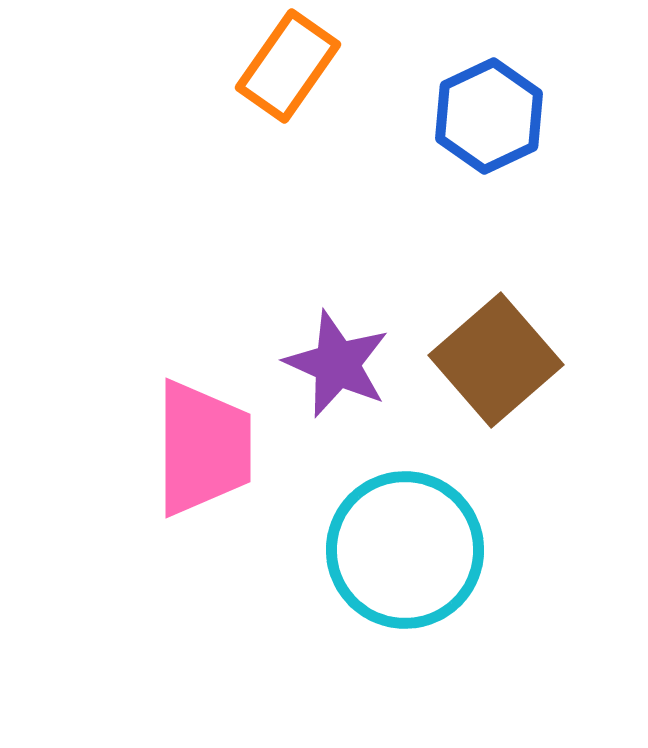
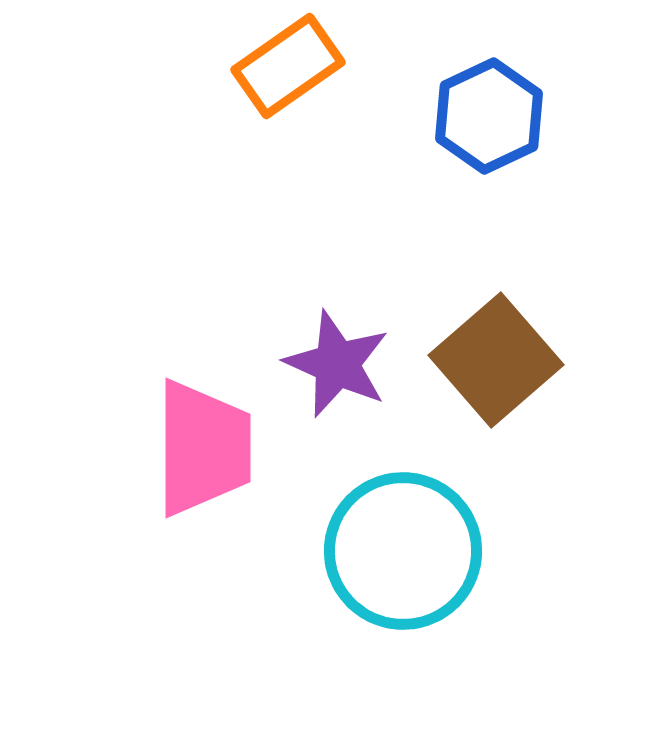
orange rectangle: rotated 20 degrees clockwise
cyan circle: moved 2 px left, 1 px down
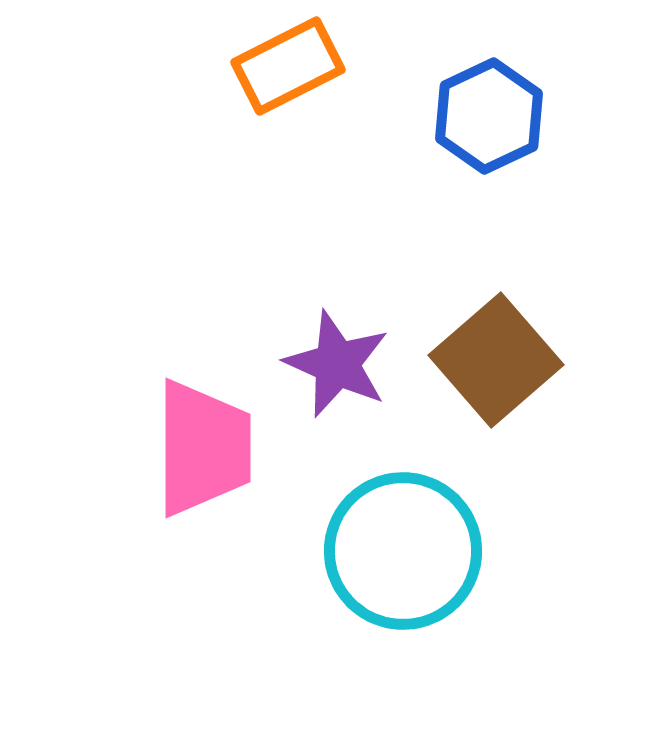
orange rectangle: rotated 8 degrees clockwise
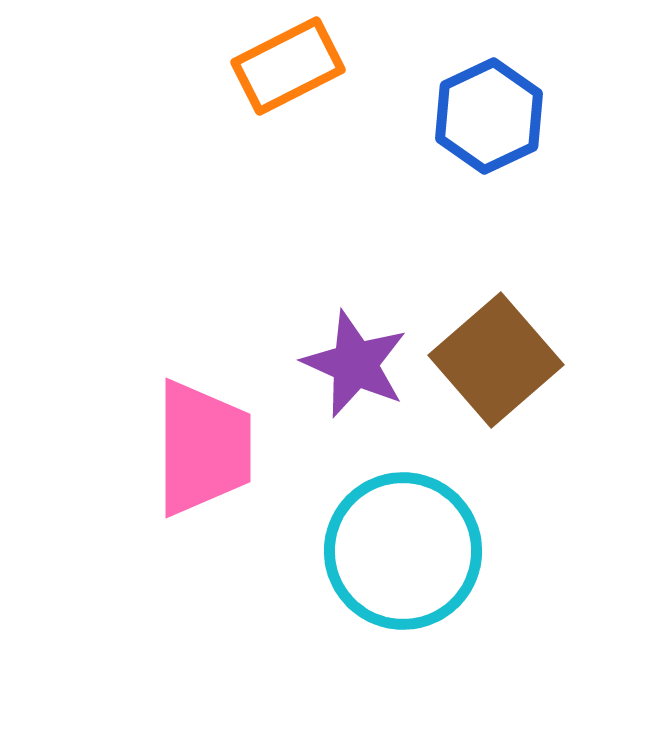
purple star: moved 18 px right
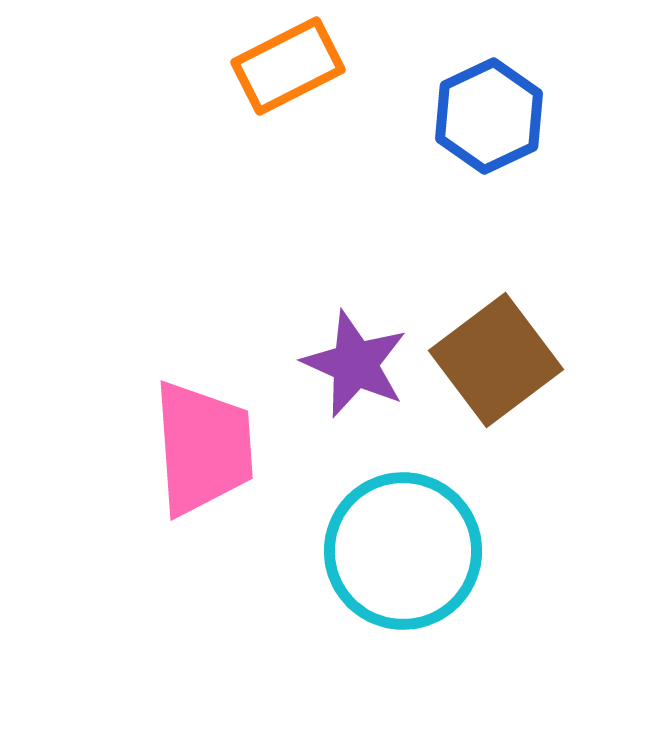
brown square: rotated 4 degrees clockwise
pink trapezoid: rotated 4 degrees counterclockwise
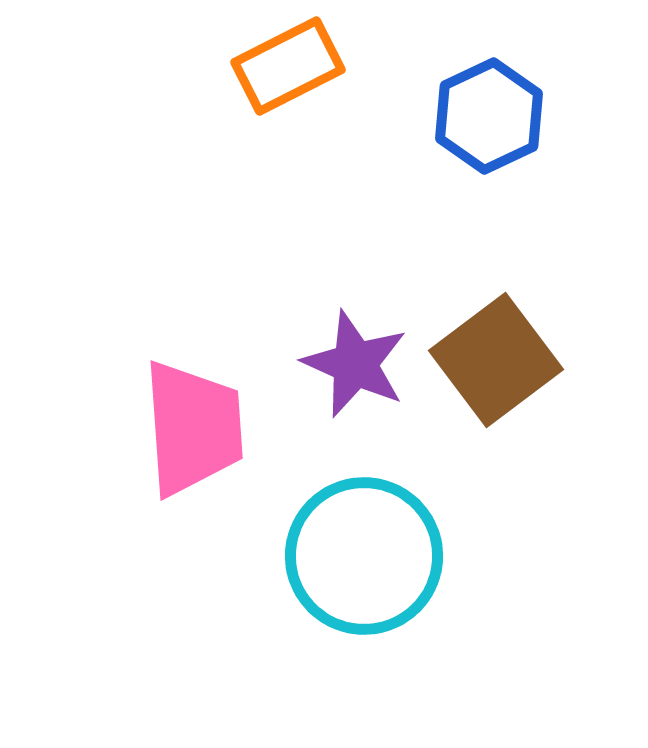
pink trapezoid: moved 10 px left, 20 px up
cyan circle: moved 39 px left, 5 px down
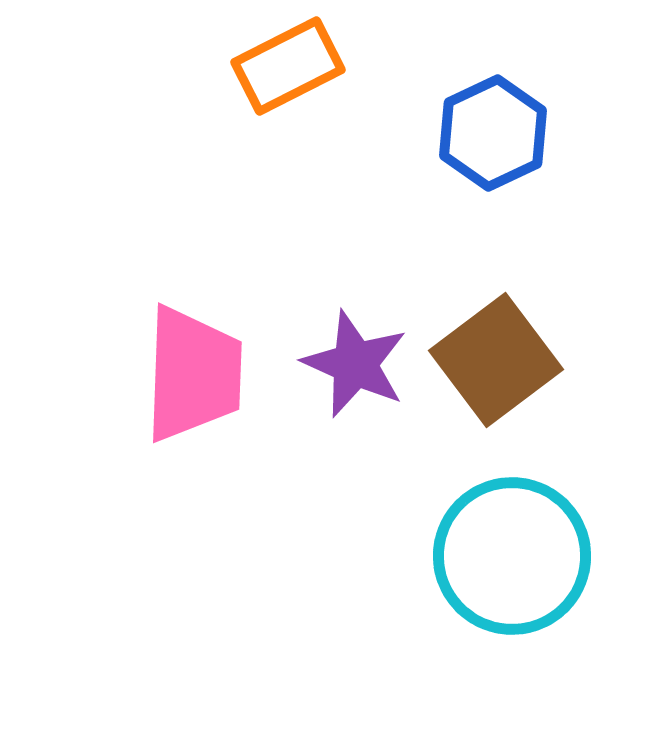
blue hexagon: moved 4 px right, 17 px down
pink trapezoid: moved 54 px up; rotated 6 degrees clockwise
cyan circle: moved 148 px right
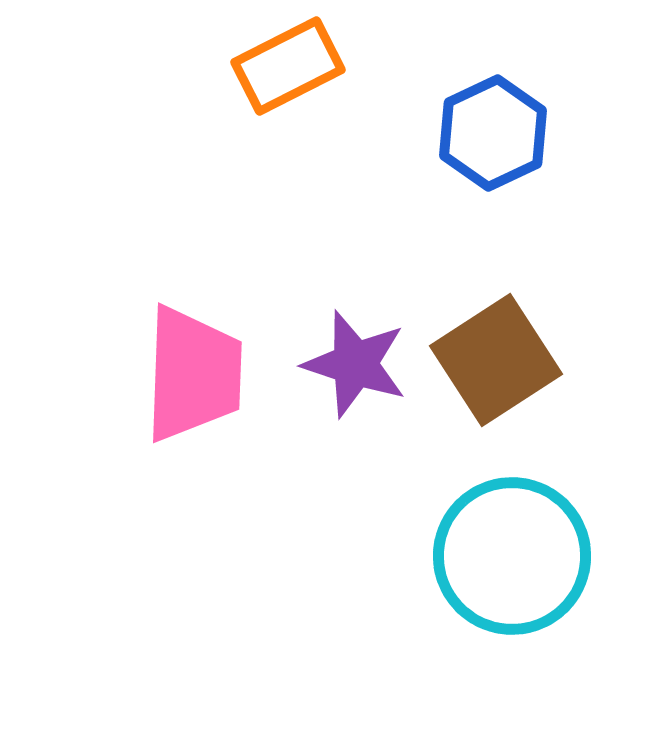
brown square: rotated 4 degrees clockwise
purple star: rotated 6 degrees counterclockwise
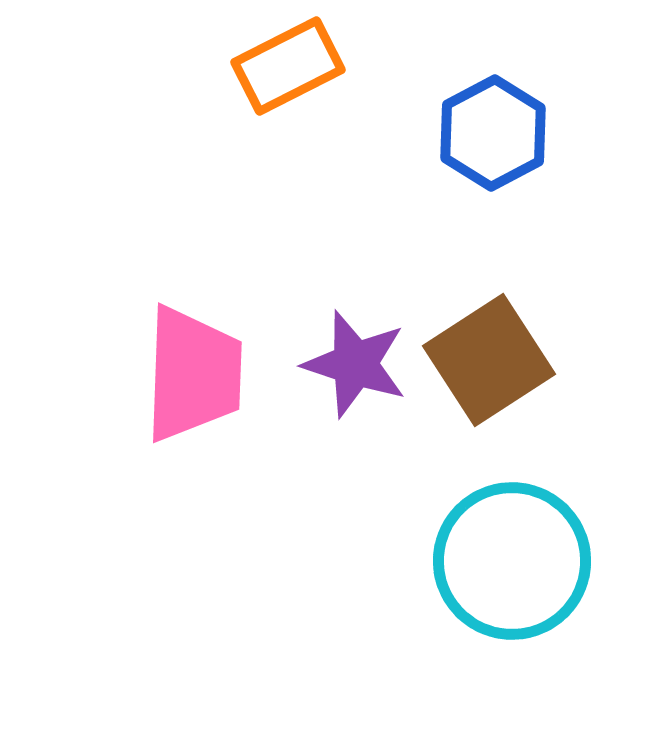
blue hexagon: rotated 3 degrees counterclockwise
brown square: moved 7 px left
cyan circle: moved 5 px down
